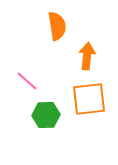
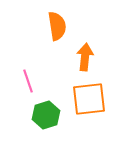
orange arrow: moved 2 px left, 1 px down
pink line: moved 1 px right; rotated 30 degrees clockwise
green hexagon: rotated 16 degrees counterclockwise
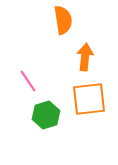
orange semicircle: moved 6 px right, 6 px up
pink line: rotated 15 degrees counterclockwise
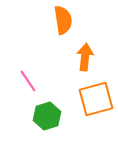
orange square: moved 7 px right; rotated 9 degrees counterclockwise
green hexagon: moved 1 px right, 1 px down
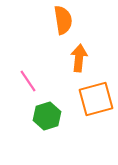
orange arrow: moved 6 px left, 1 px down
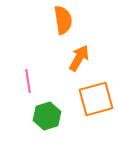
orange arrow: rotated 24 degrees clockwise
pink line: rotated 25 degrees clockwise
